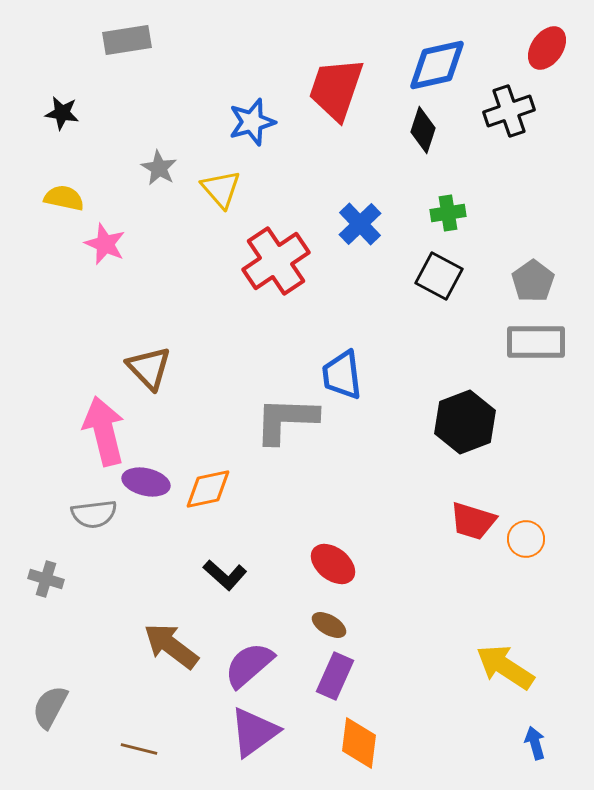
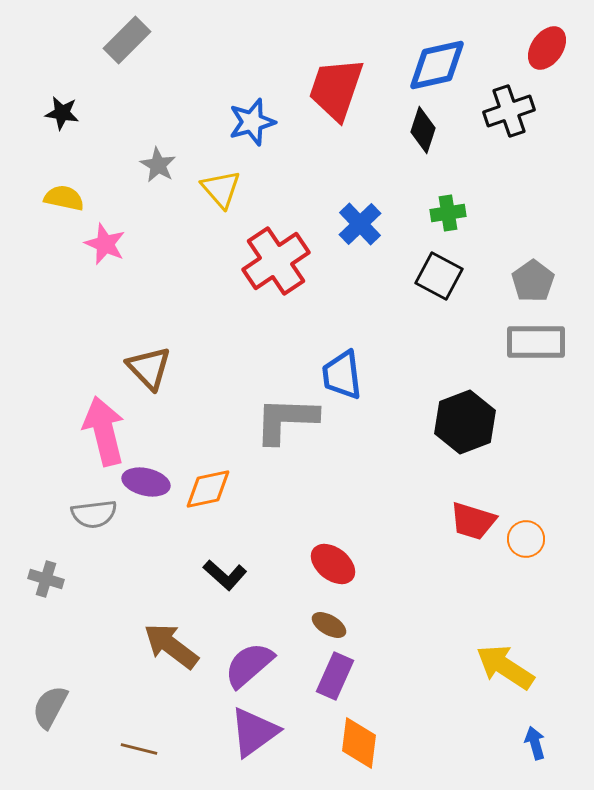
gray rectangle at (127, 40): rotated 36 degrees counterclockwise
gray star at (159, 168): moved 1 px left, 3 px up
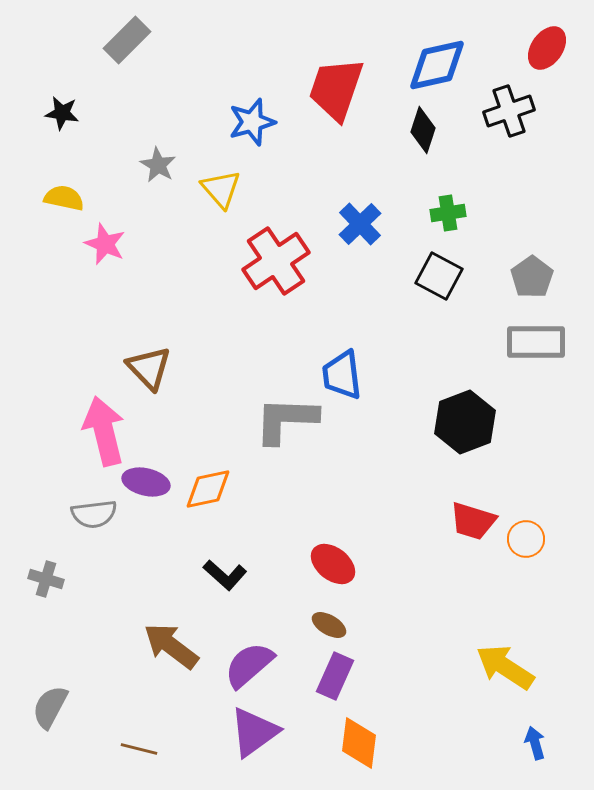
gray pentagon at (533, 281): moved 1 px left, 4 px up
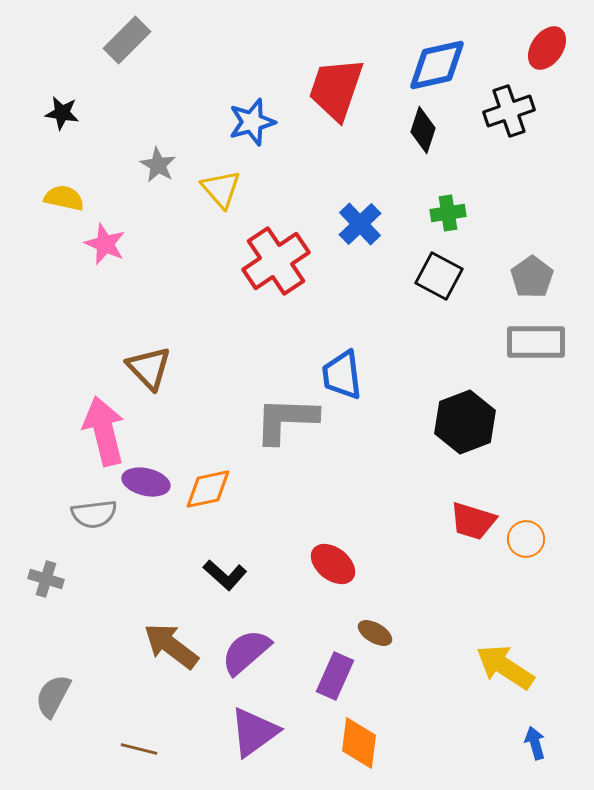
brown ellipse at (329, 625): moved 46 px right, 8 px down
purple semicircle at (249, 665): moved 3 px left, 13 px up
gray semicircle at (50, 707): moved 3 px right, 11 px up
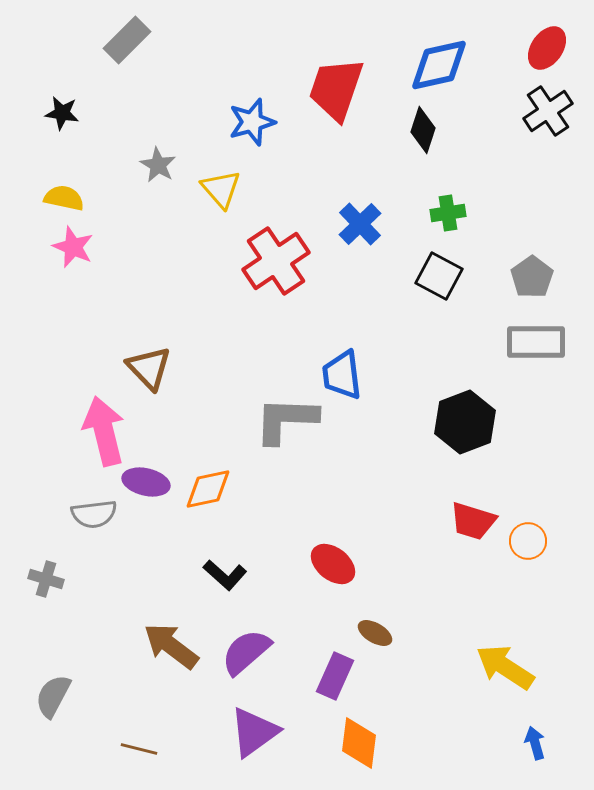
blue diamond at (437, 65): moved 2 px right
black cross at (509, 111): moved 39 px right; rotated 15 degrees counterclockwise
pink star at (105, 244): moved 32 px left, 3 px down
orange circle at (526, 539): moved 2 px right, 2 px down
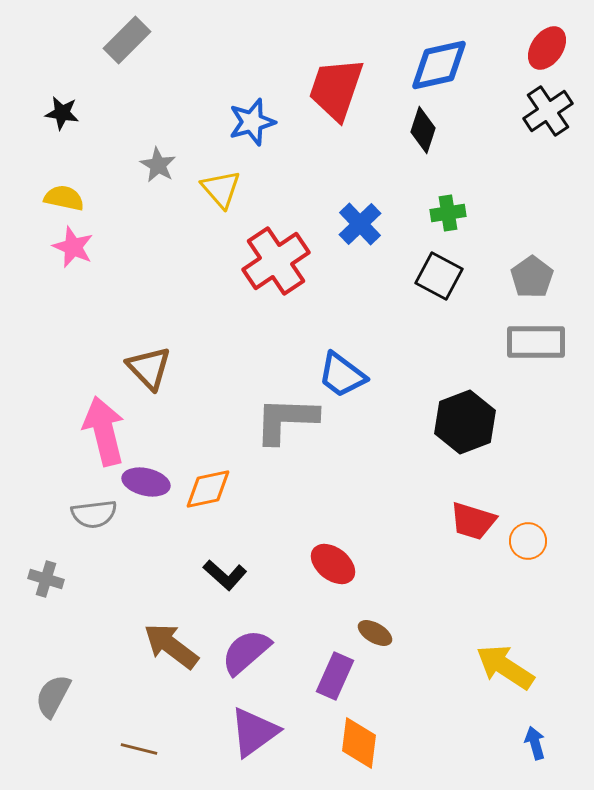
blue trapezoid at (342, 375): rotated 46 degrees counterclockwise
